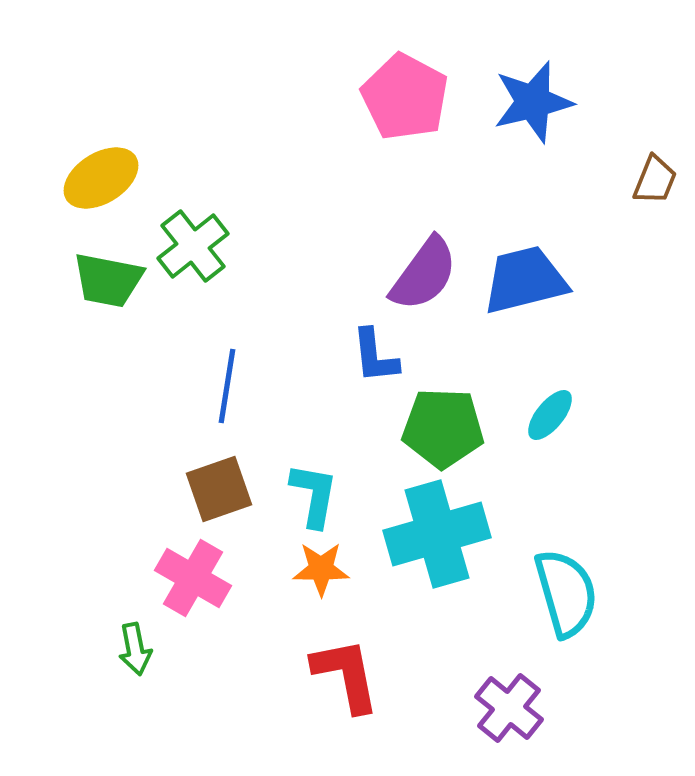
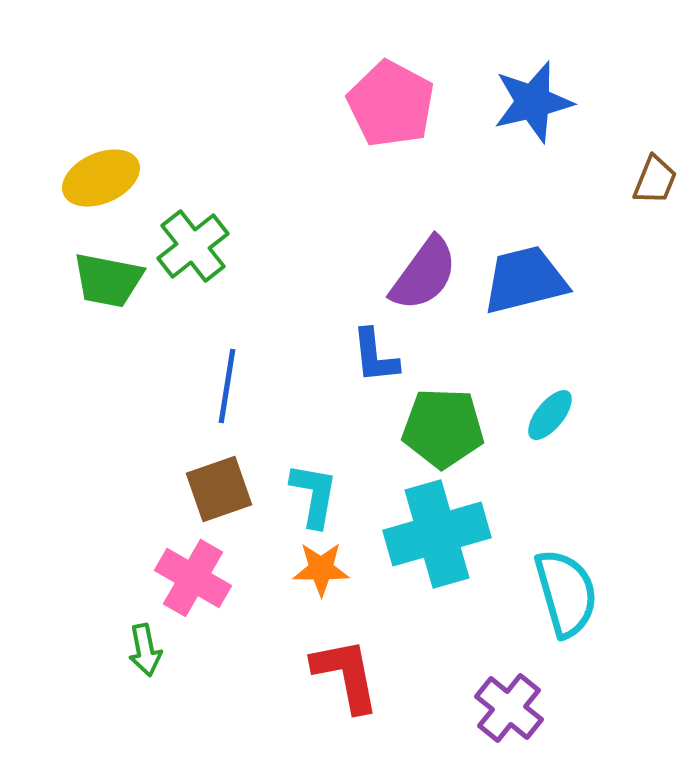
pink pentagon: moved 14 px left, 7 px down
yellow ellipse: rotated 8 degrees clockwise
green arrow: moved 10 px right, 1 px down
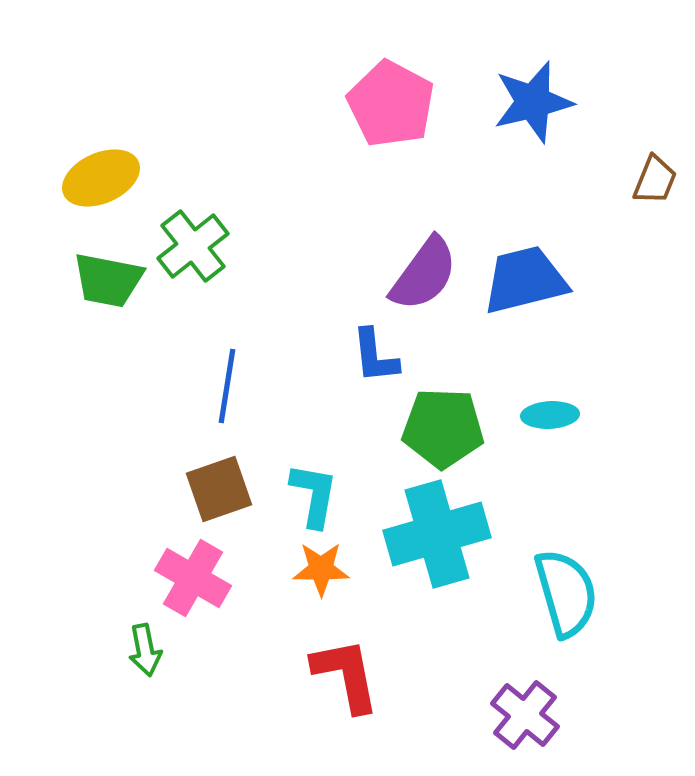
cyan ellipse: rotated 48 degrees clockwise
purple cross: moved 16 px right, 7 px down
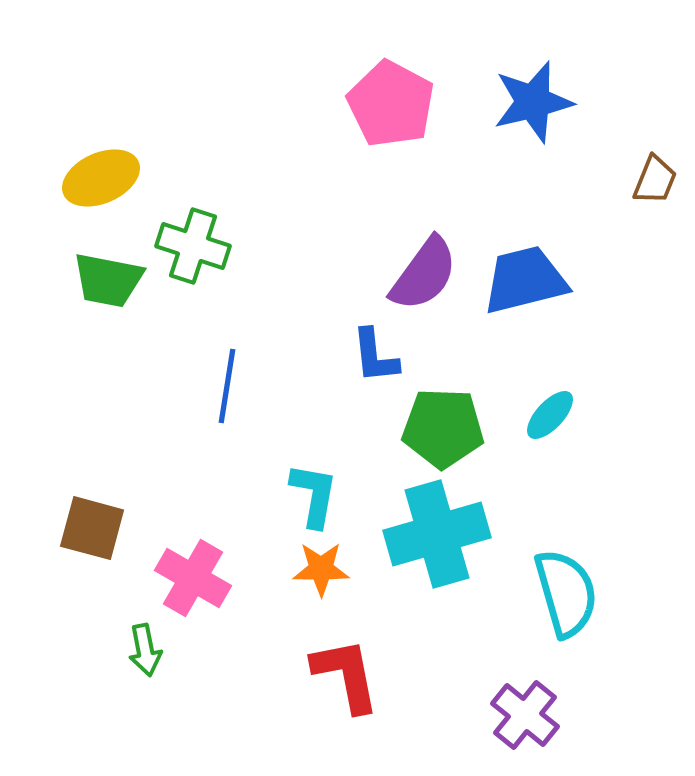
green cross: rotated 34 degrees counterclockwise
cyan ellipse: rotated 44 degrees counterclockwise
brown square: moved 127 px left, 39 px down; rotated 34 degrees clockwise
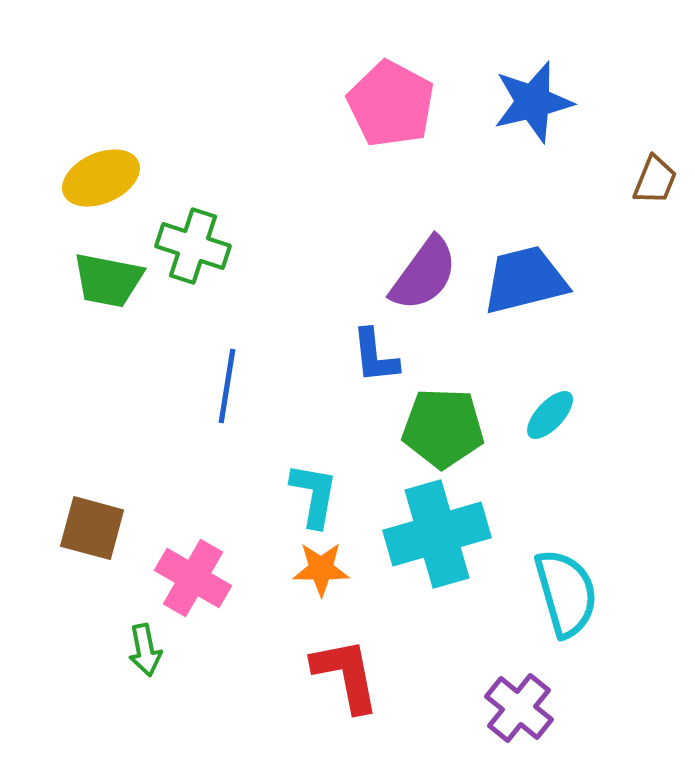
purple cross: moved 6 px left, 7 px up
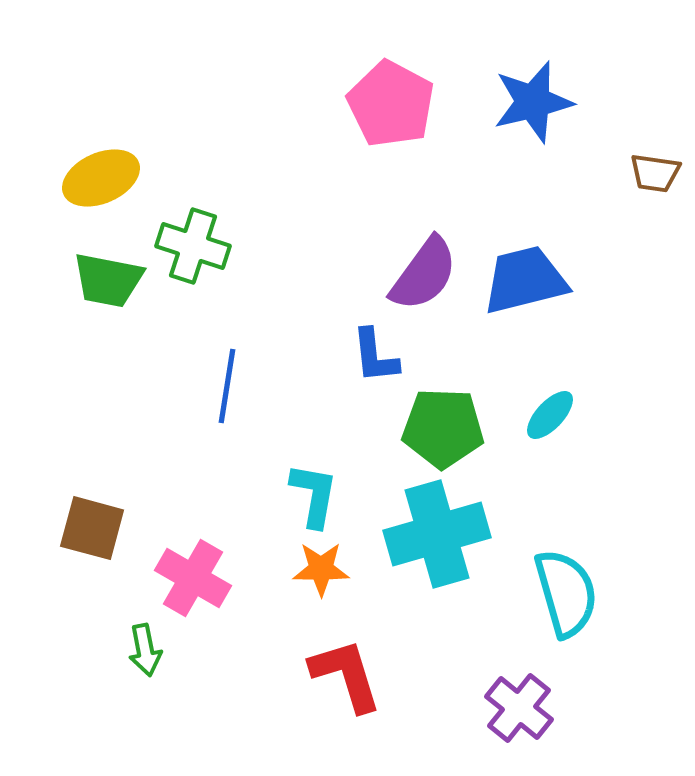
brown trapezoid: moved 7 px up; rotated 76 degrees clockwise
red L-shape: rotated 6 degrees counterclockwise
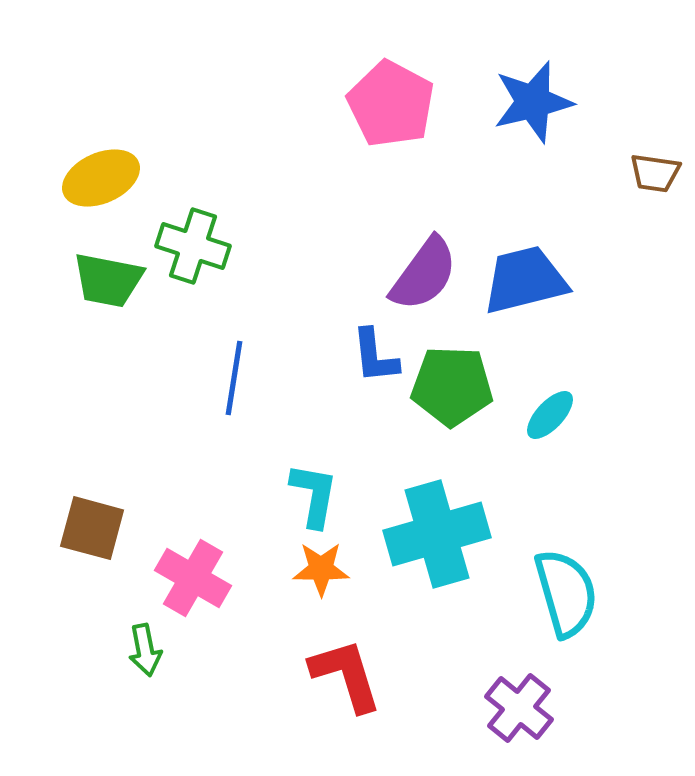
blue line: moved 7 px right, 8 px up
green pentagon: moved 9 px right, 42 px up
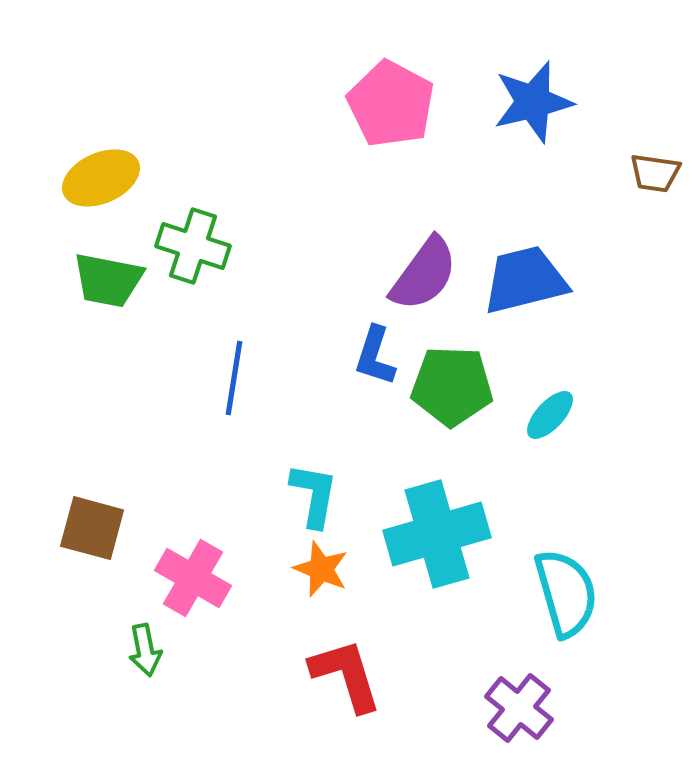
blue L-shape: rotated 24 degrees clockwise
orange star: rotated 22 degrees clockwise
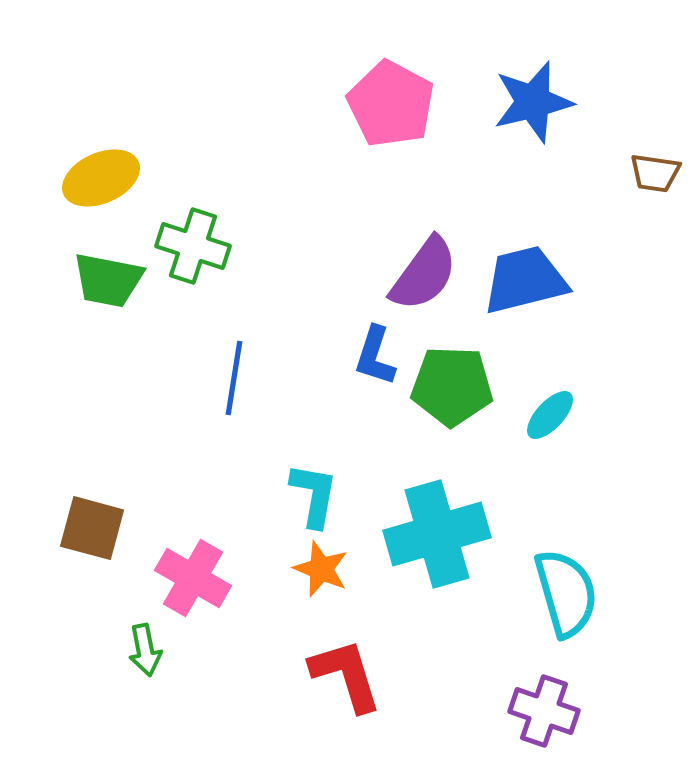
purple cross: moved 25 px right, 3 px down; rotated 20 degrees counterclockwise
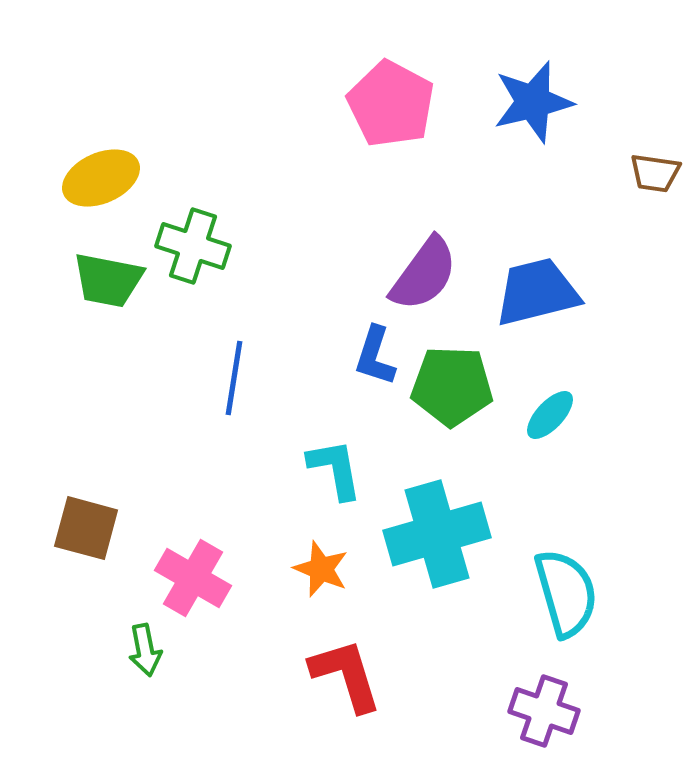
blue trapezoid: moved 12 px right, 12 px down
cyan L-shape: moved 21 px right, 26 px up; rotated 20 degrees counterclockwise
brown square: moved 6 px left
